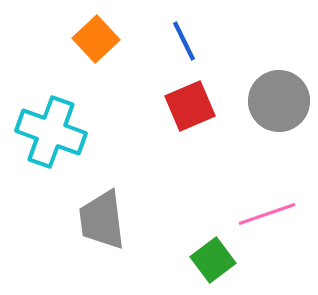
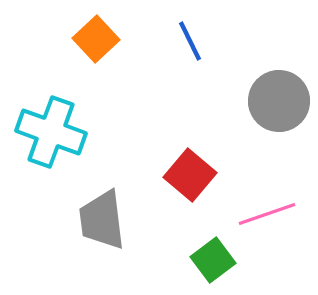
blue line: moved 6 px right
red square: moved 69 px down; rotated 27 degrees counterclockwise
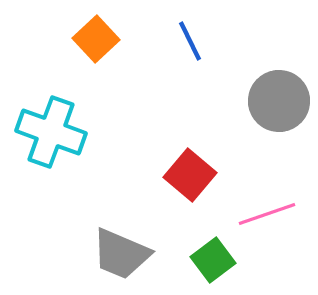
gray trapezoid: moved 19 px right, 34 px down; rotated 60 degrees counterclockwise
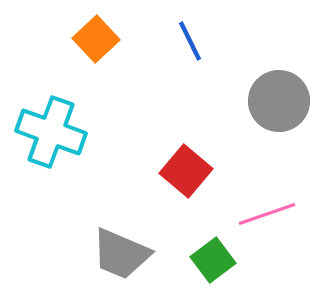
red square: moved 4 px left, 4 px up
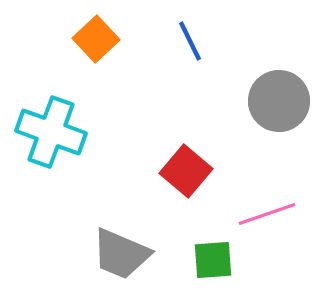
green square: rotated 33 degrees clockwise
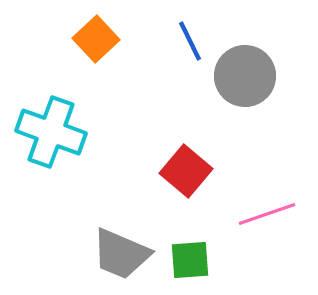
gray circle: moved 34 px left, 25 px up
green square: moved 23 px left
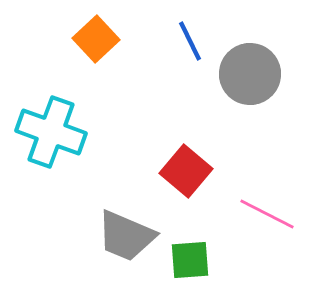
gray circle: moved 5 px right, 2 px up
pink line: rotated 46 degrees clockwise
gray trapezoid: moved 5 px right, 18 px up
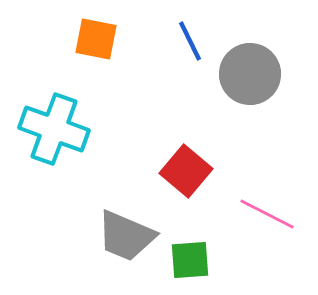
orange square: rotated 36 degrees counterclockwise
cyan cross: moved 3 px right, 3 px up
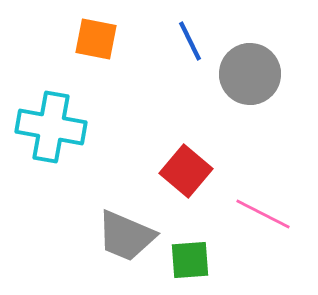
cyan cross: moved 3 px left, 2 px up; rotated 10 degrees counterclockwise
pink line: moved 4 px left
